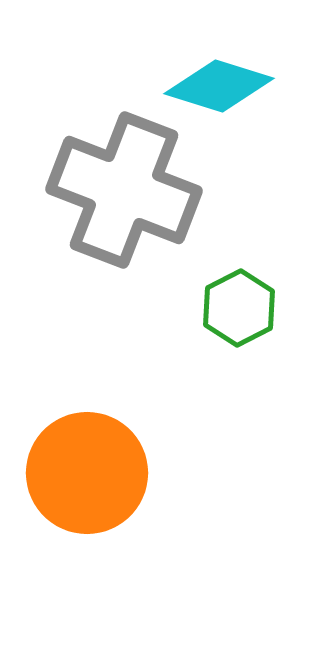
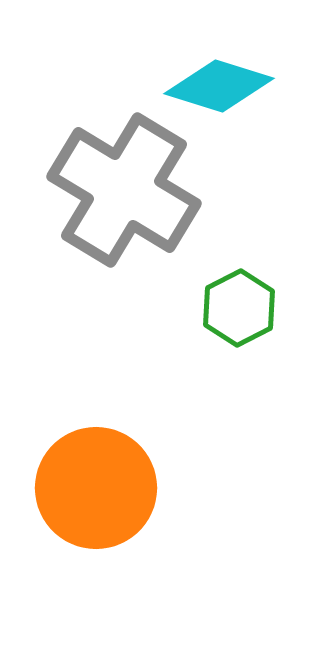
gray cross: rotated 10 degrees clockwise
orange circle: moved 9 px right, 15 px down
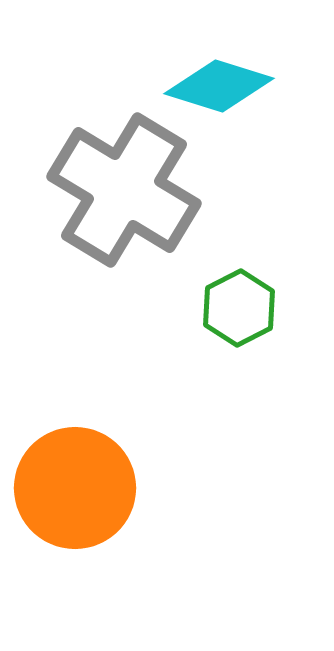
orange circle: moved 21 px left
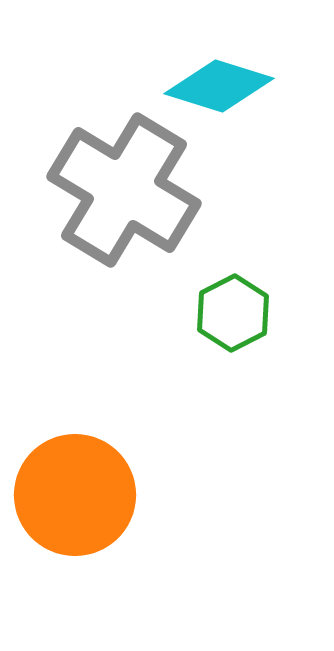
green hexagon: moved 6 px left, 5 px down
orange circle: moved 7 px down
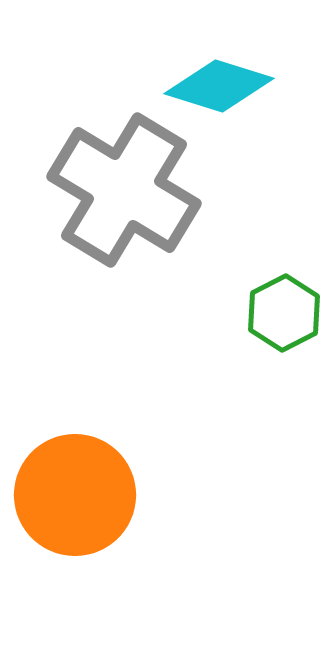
green hexagon: moved 51 px right
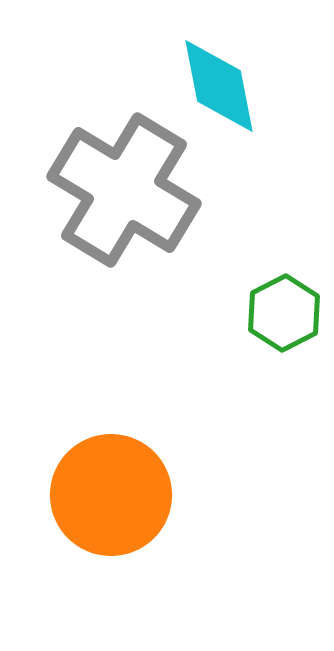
cyan diamond: rotated 62 degrees clockwise
orange circle: moved 36 px right
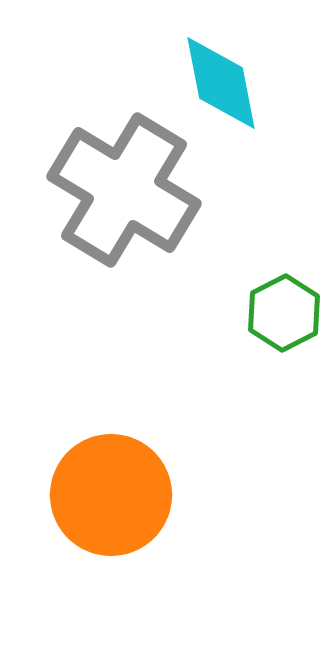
cyan diamond: moved 2 px right, 3 px up
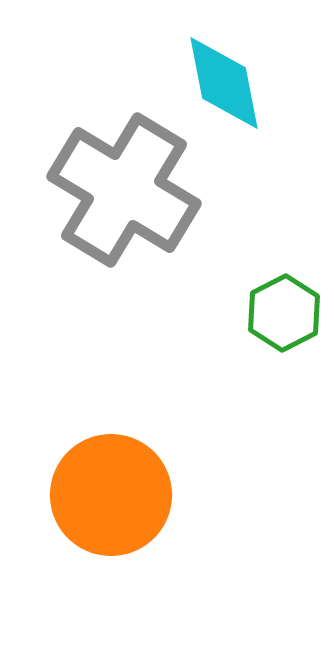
cyan diamond: moved 3 px right
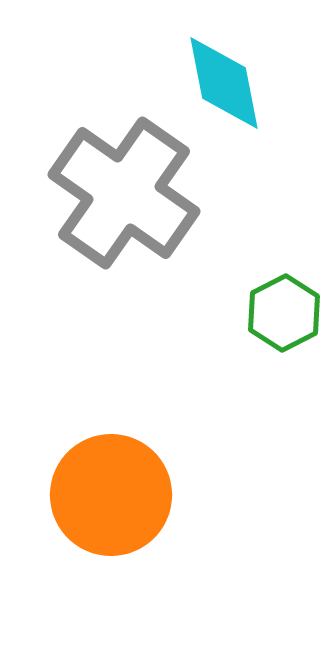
gray cross: moved 3 px down; rotated 4 degrees clockwise
